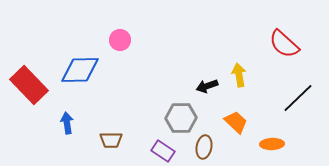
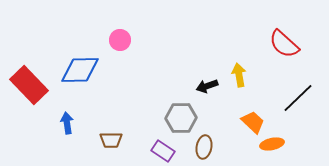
orange trapezoid: moved 17 px right
orange ellipse: rotated 10 degrees counterclockwise
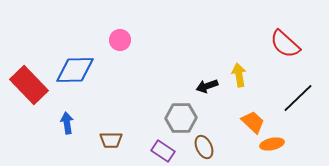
red semicircle: moved 1 px right
blue diamond: moved 5 px left
brown ellipse: rotated 35 degrees counterclockwise
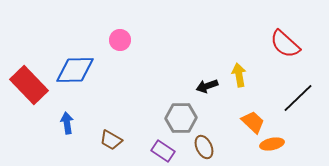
brown trapezoid: rotated 30 degrees clockwise
